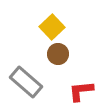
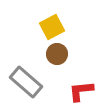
yellow square: rotated 15 degrees clockwise
brown circle: moved 1 px left
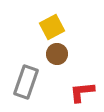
gray rectangle: rotated 68 degrees clockwise
red L-shape: moved 1 px right, 1 px down
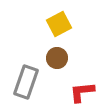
yellow square: moved 7 px right, 3 px up
brown circle: moved 4 px down
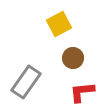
brown circle: moved 16 px right
gray rectangle: rotated 16 degrees clockwise
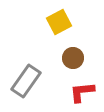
yellow square: moved 2 px up
gray rectangle: moved 1 px up
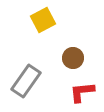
yellow square: moved 16 px left, 2 px up
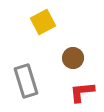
yellow square: moved 2 px down
gray rectangle: rotated 52 degrees counterclockwise
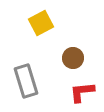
yellow square: moved 2 px left, 1 px down
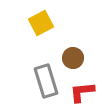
gray rectangle: moved 20 px right
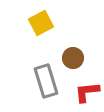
red L-shape: moved 5 px right
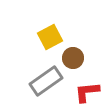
yellow square: moved 9 px right, 14 px down
gray rectangle: rotated 72 degrees clockwise
